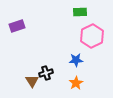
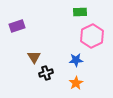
brown triangle: moved 2 px right, 24 px up
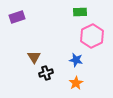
purple rectangle: moved 9 px up
blue star: rotated 16 degrees clockwise
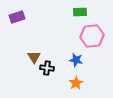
pink hexagon: rotated 20 degrees clockwise
black cross: moved 1 px right, 5 px up; rotated 24 degrees clockwise
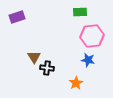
blue star: moved 12 px right
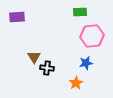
purple rectangle: rotated 14 degrees clockwise
blue star: moved 2 px left, 3 px down; rotated 24 degrees counterclockwise
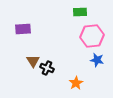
purple rectangle: moved 6 px right, 12 px down
brown triangle: moved 1 px left, 4 px down
blue star: moved 11 px right, 3 px up; rotated 24 degrees clockwise
black cross: rotated 16 degrees clockwise
